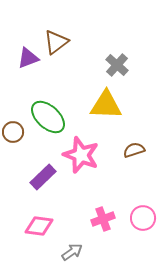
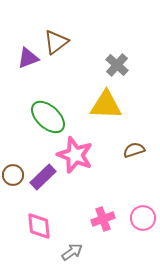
brown circle: moved 43 px down
pink star: moved 6 px left
pink diamond: rotated 76 degrees clockwise
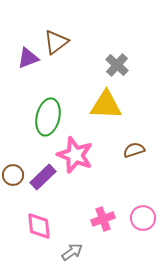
green ellipse: rotated 60 degrees clockwise
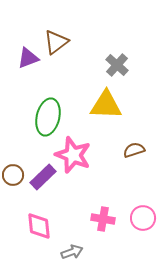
pink star: moved 2 px left
pink cross: rotated 30 degrees clockwise
gray arrow: rotated 15 degrees clockwise
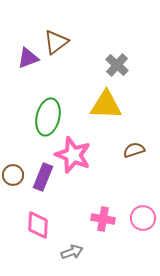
purple rectangle: rotated 24 degrees counterclockwise
pink diamond: moved 1 px left, 1 px up; rotated 8 degrees clockwise
